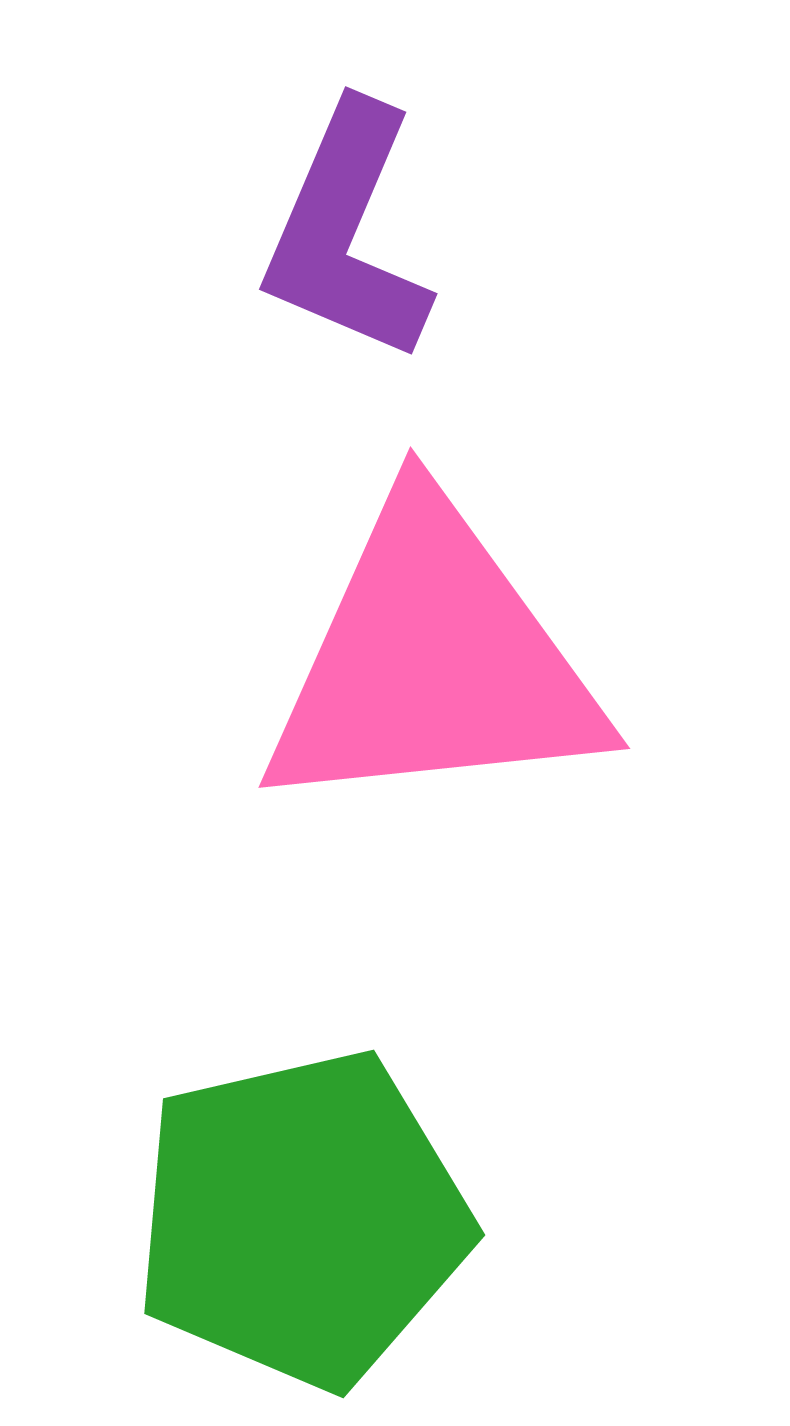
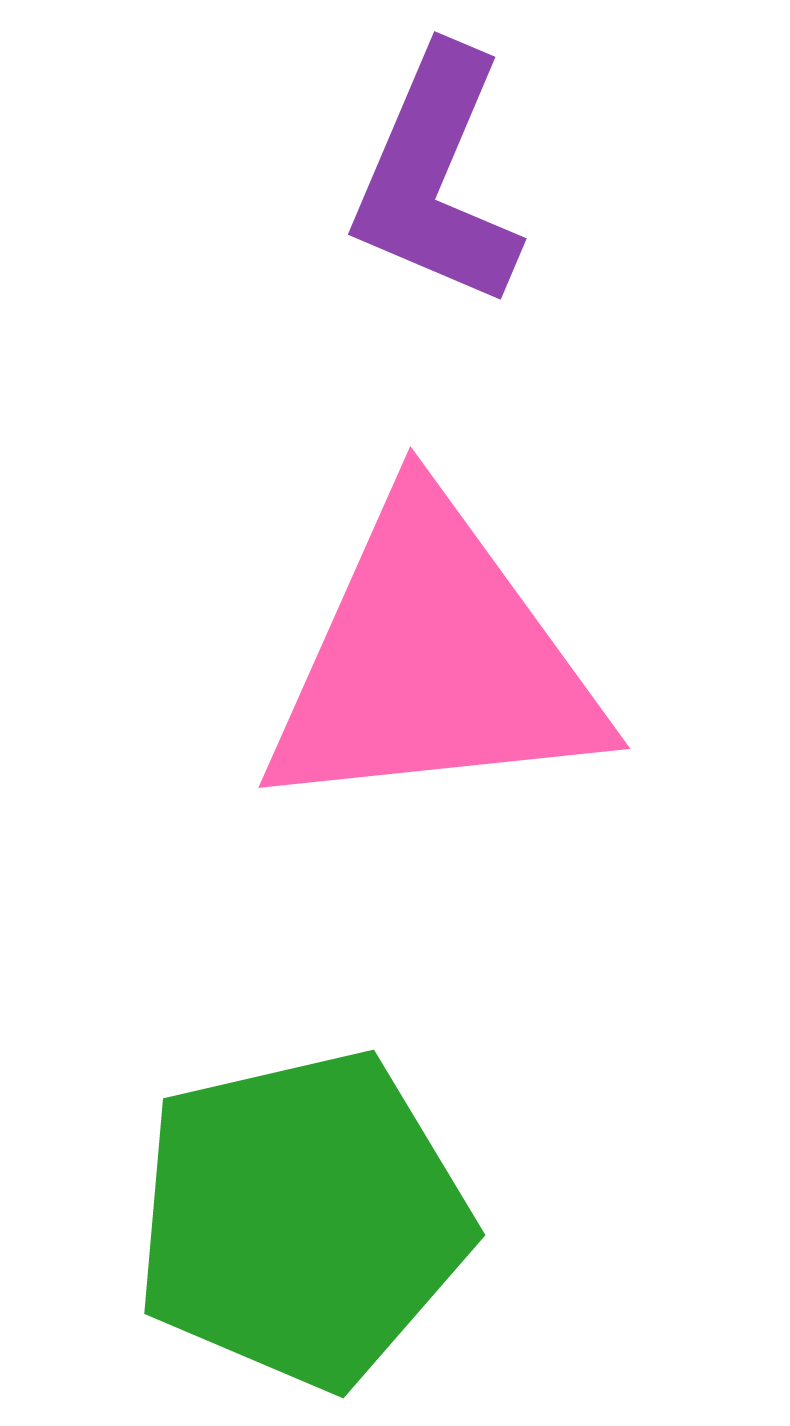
purple L-shape: moved 89 px right, 55 px up
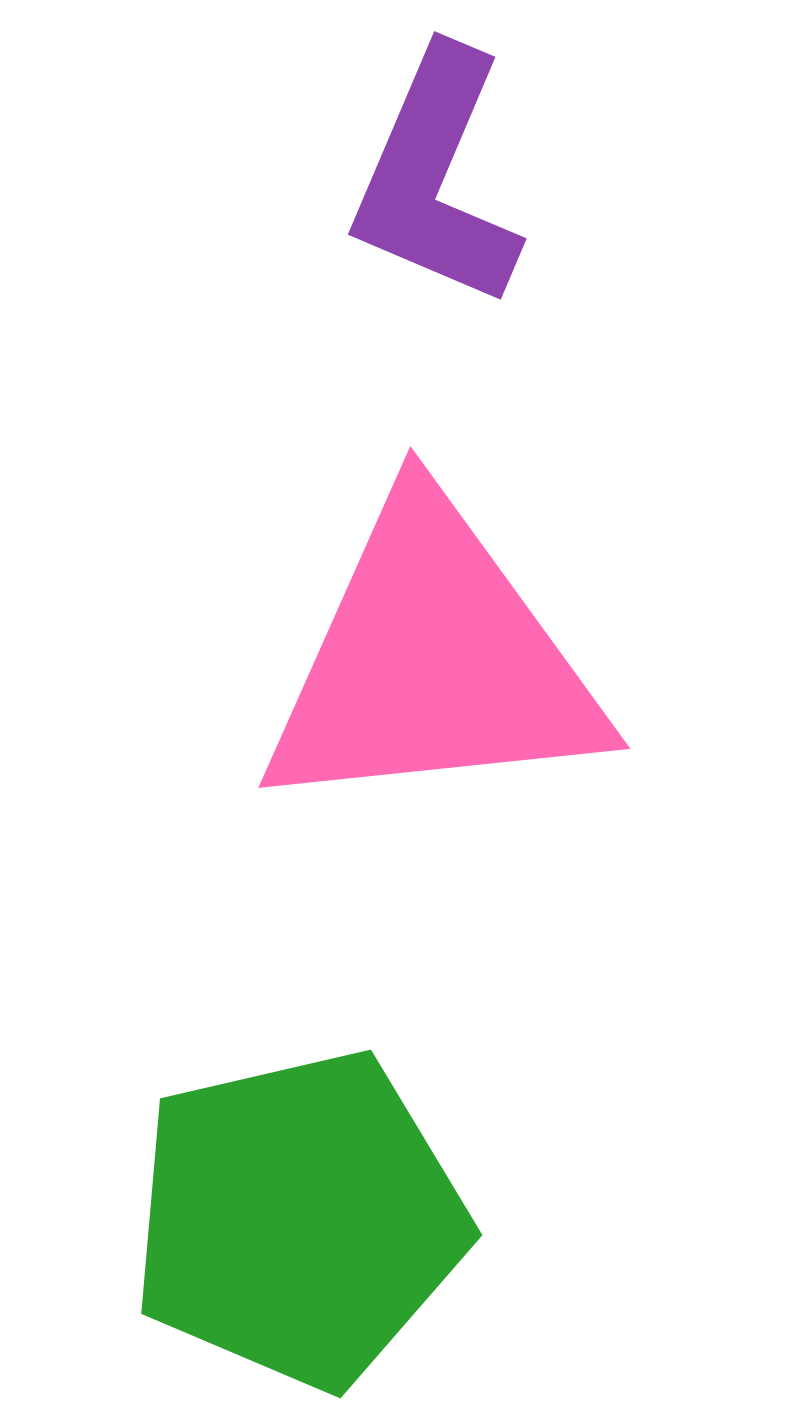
green pentagon: moved 3 px left
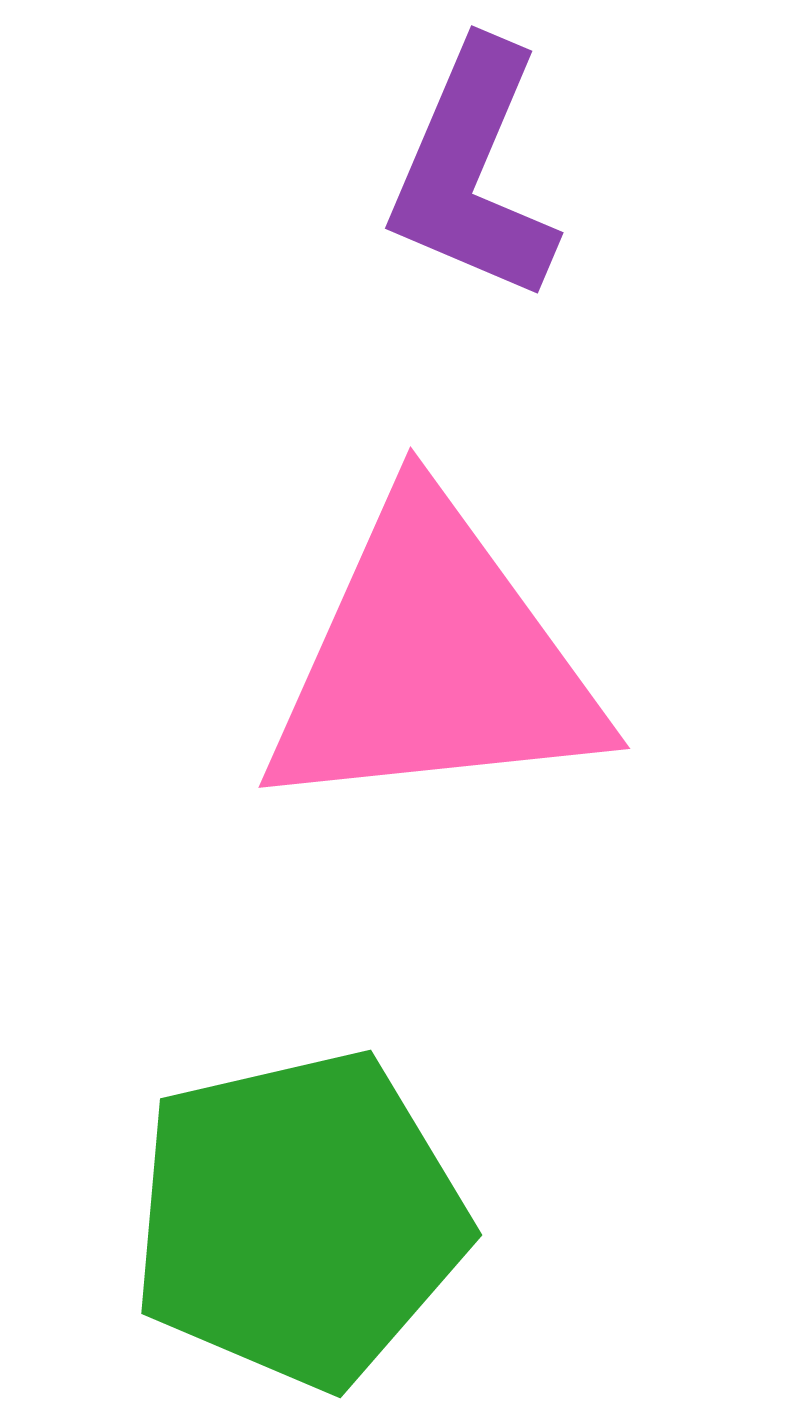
purple L-shape: moved 37 px right, 6 px up
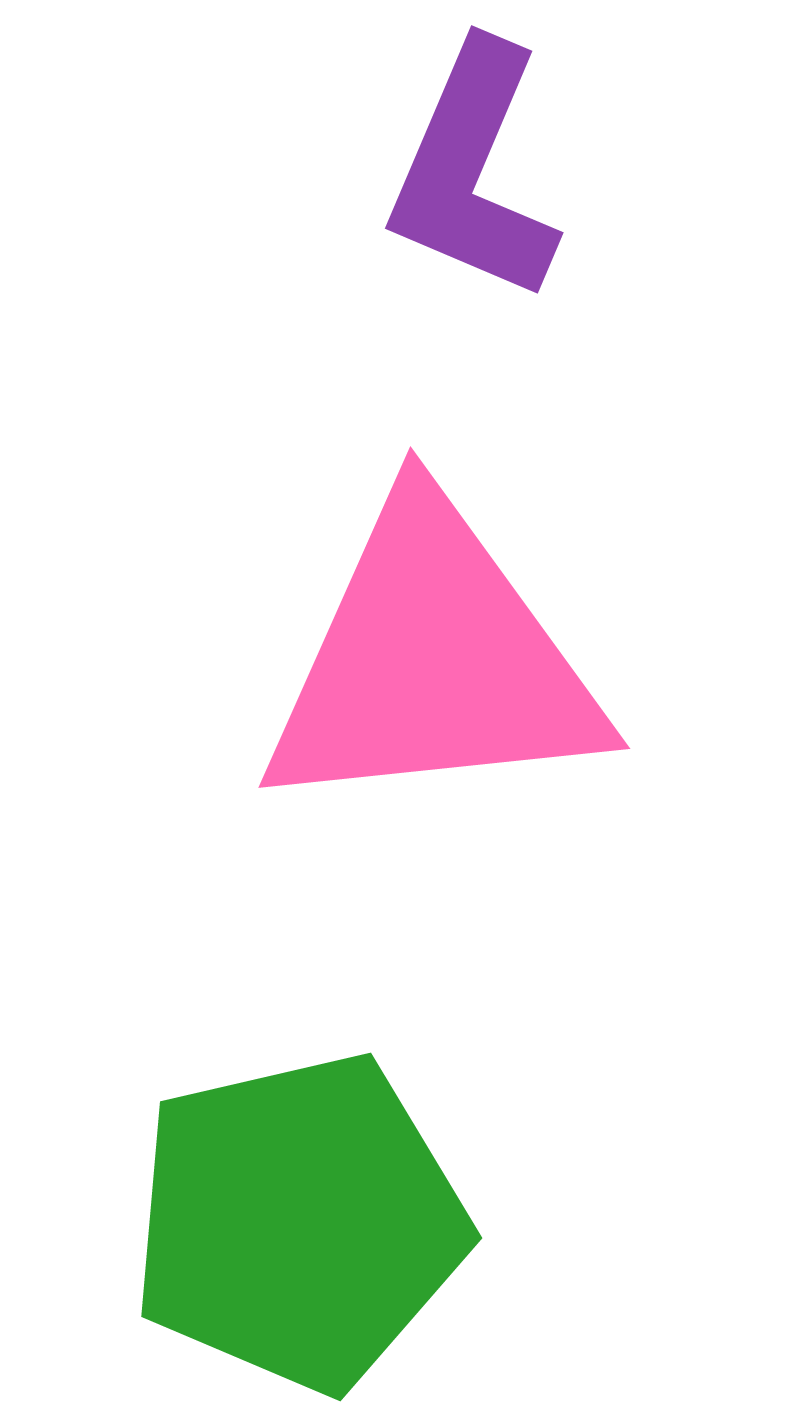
green pentagon: moved 3 px down
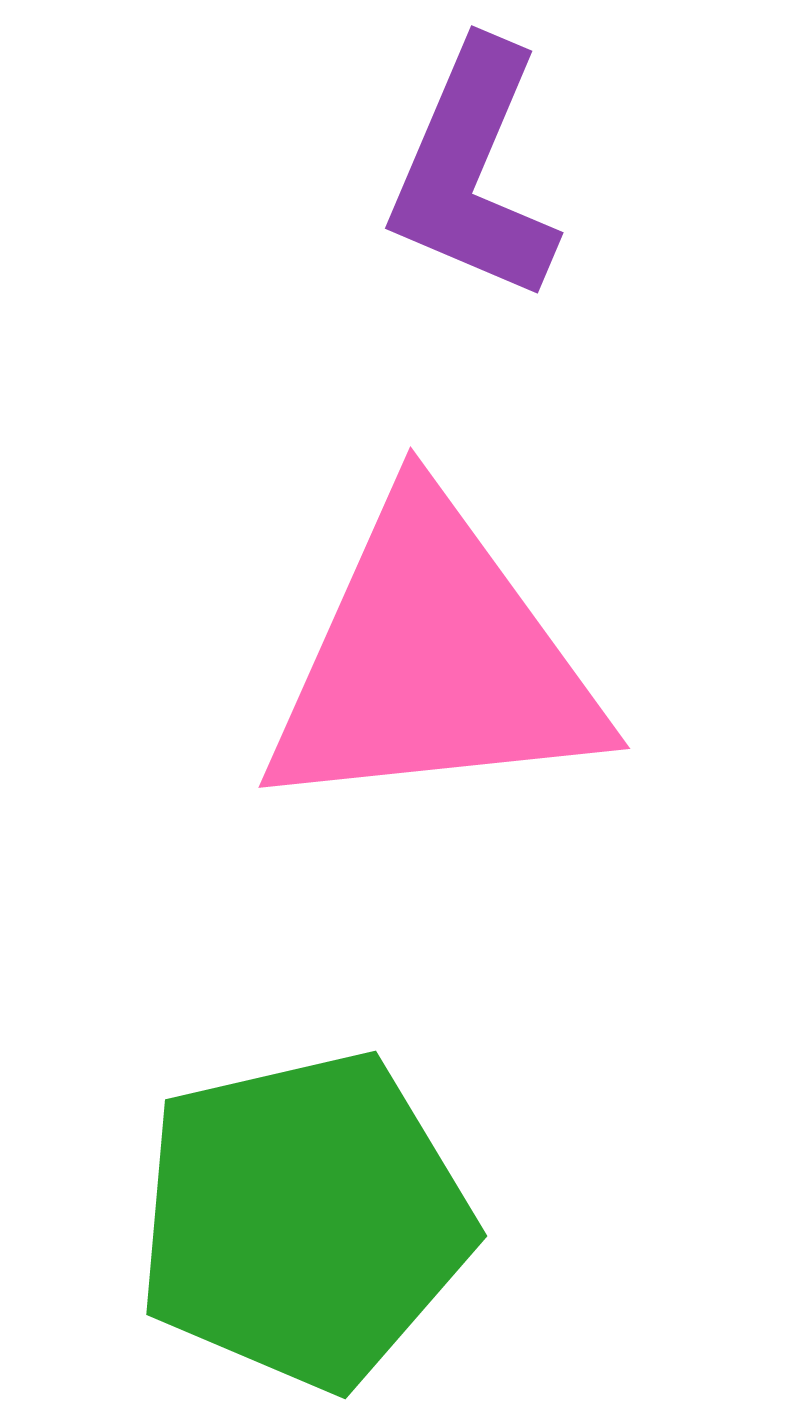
green pentagon: moved 5 px right, 2 px up
